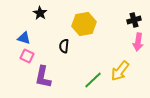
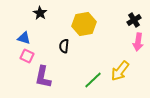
black cross: rotated 16 degrees counterclockwise
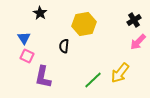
blue triangle: rotated 40 degrees clockwise
pink arrow: rotated 36 degrees clockwise
yellow arrow: moved 2 px down
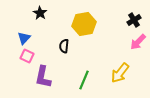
blue triangle: rotated 16 degrees clockwise
green line: moved 9 px left; rotated 24 degrees counterclockwise
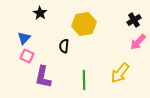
green line: rotated 24 degrees counterclockwise
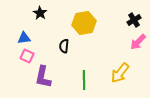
yellow hexagon: moved 1 px up
blue triangle: rotated 40 degrees clockwise
